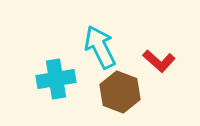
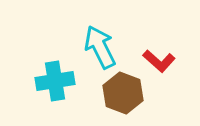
cyan cross: moved 1 px left, 2 px down
brown hexagon: moved 3 px right, 1 px down
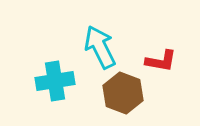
red L-shape: moved 2 px right; rotated 32 degrees counterclockwise
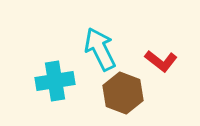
cyan arrow: moved 2 px down
red L-shape: rotated 28 degrees clockwise
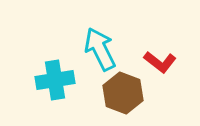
red L-shape: moved 1 px left, 1 px down
cyan cross: moved 1 px up
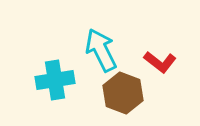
cyan arrow: moved 1 px right, 1 px down
